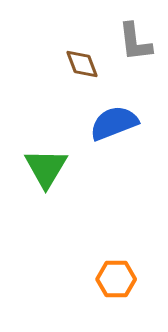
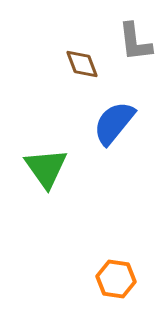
blue semicircle: rotated 30 degrees counterclockwise
green triangle: rotated 6 degrees counterclockwise
orange hexagon: rotated 9 degrees clockwise
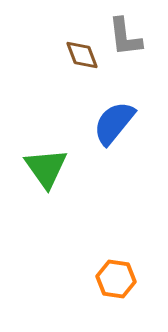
gray L-shape: moved 10 px left, 5 px up
brown diamond: moved 9 px up
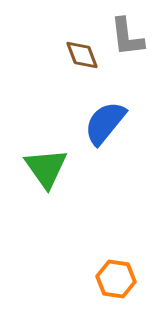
gray L-shape: moved 2 px right
blue semicircle: moved 9 px left
